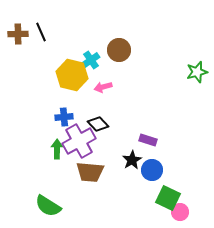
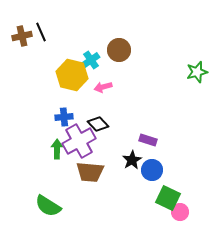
brown cross: moved 4 px right, 2 px down; rotated 12 degrees counterclockwise
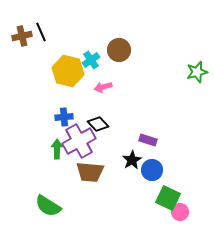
yellow hexagon: moved 4 px left, 4 px up
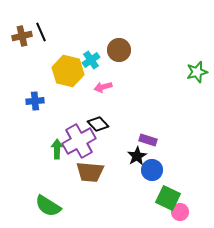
blue cross: moved 29 px left, 16 px up
black star: moved 5 px right, 4 px up
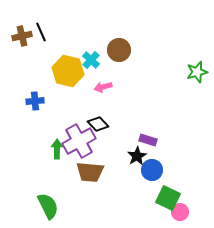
cyan cross: rotated 12 degrees counterclockwise
green semicircle: rotated 148 degrees counterclockwise
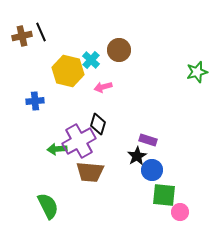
black diamond: rotated 60 degrees clockwise
green arrow: rotated 96 degrees counterclockwise
green square: moved 4 px left, 3 px up; rotated 20 degrees counterclockwise
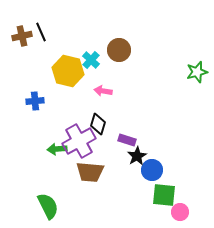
pink arrow: moved 4 px down; rotated 24 degrees clockwise
purple rectangle: moved 21 px left
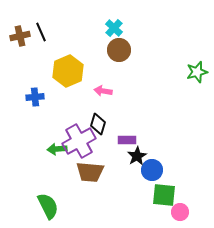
brown cross: moved 2 px left
cyan cross: moved 23 px right, 32 px up
yellow hexagon: rotated 24 degrees clockwise
blue cross: moved 4 px up
purple rectangle: rotated 18 degrees counterclockwise
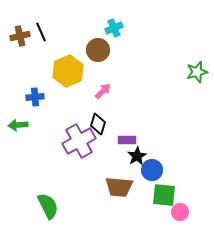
cyan cross: rotated 24 degrees clockwise
brown circle: moved 21 px left
pink arrow: rotated 126 degrees clockwise
green arrow: moved 39 px left, 24 px up
brown trapezoid: moved 29 px right, 15 px down
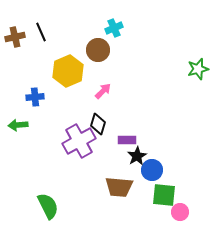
brown cross: moved 5 px left, 1 px down
green star: moved 1 px right, 3 px up
